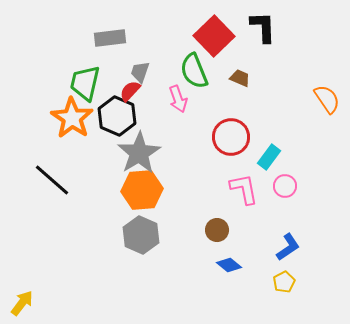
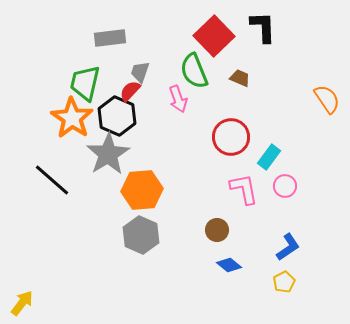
gray star: moved 31 px left, 1 px down
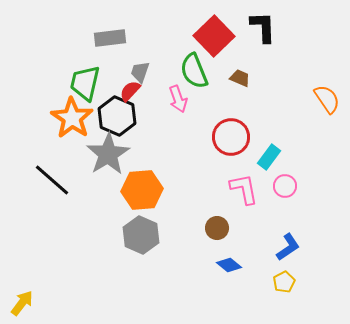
brown circle: moved 2 px up
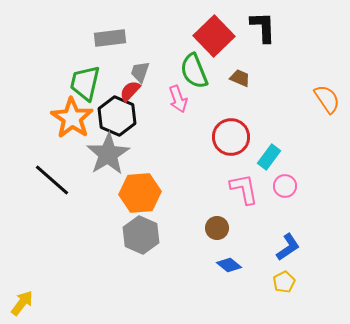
orange hexagon: moved 2 px left, 3 px down
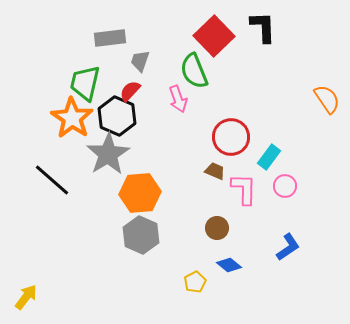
gray trapezoid: moved 11 px up
brown trapezoid: moved 25 px left, 93 px down
pink L-shape: rotated 12 degrees clockwise
yellow pentagon: moved 89 px left
yellow arrow: moved 4 px right, 6 px up
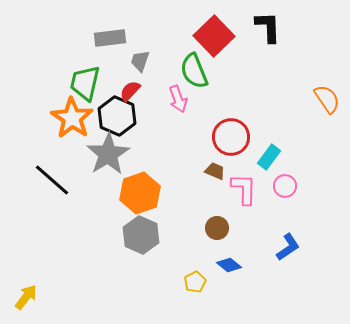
black L-shape: moved 5 px right
orange hexagon: rotated 15 degrees counterclockwise
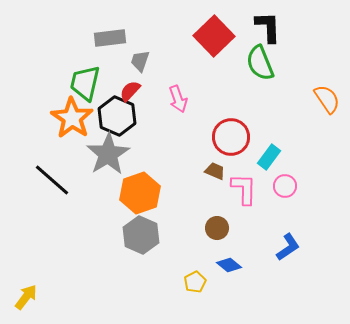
green semicircle: moved 66 px right, 8 px up
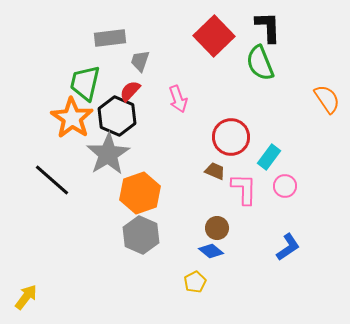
blue diamond: moved 18 px left, 14 px up
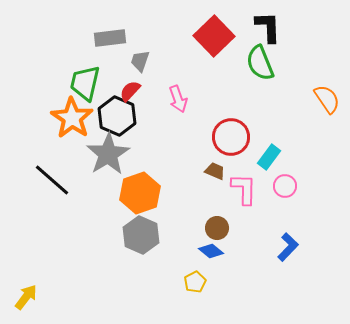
blue L-shape: rotated 12 degrees counterclockwise
